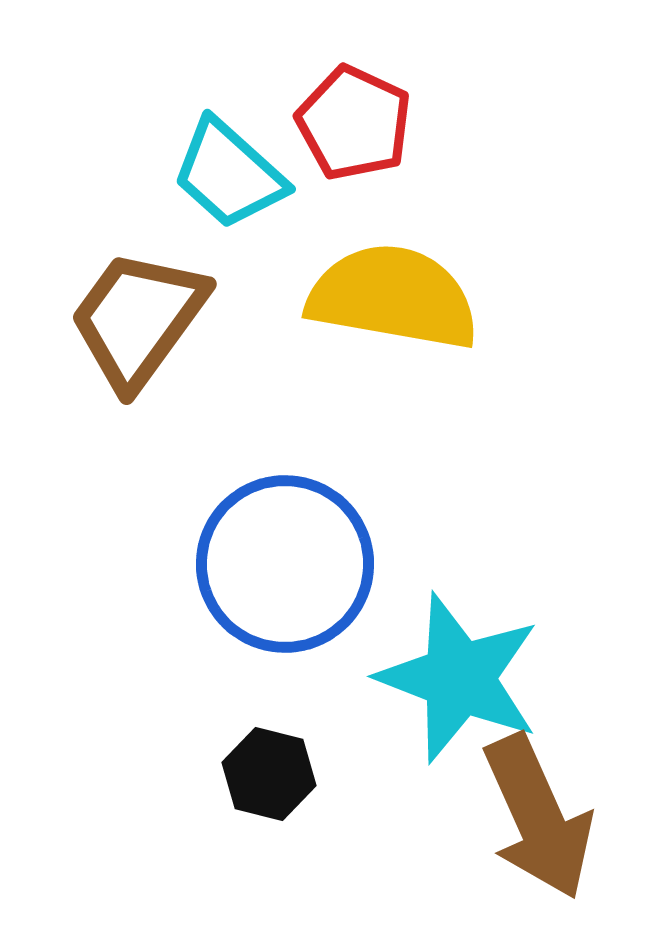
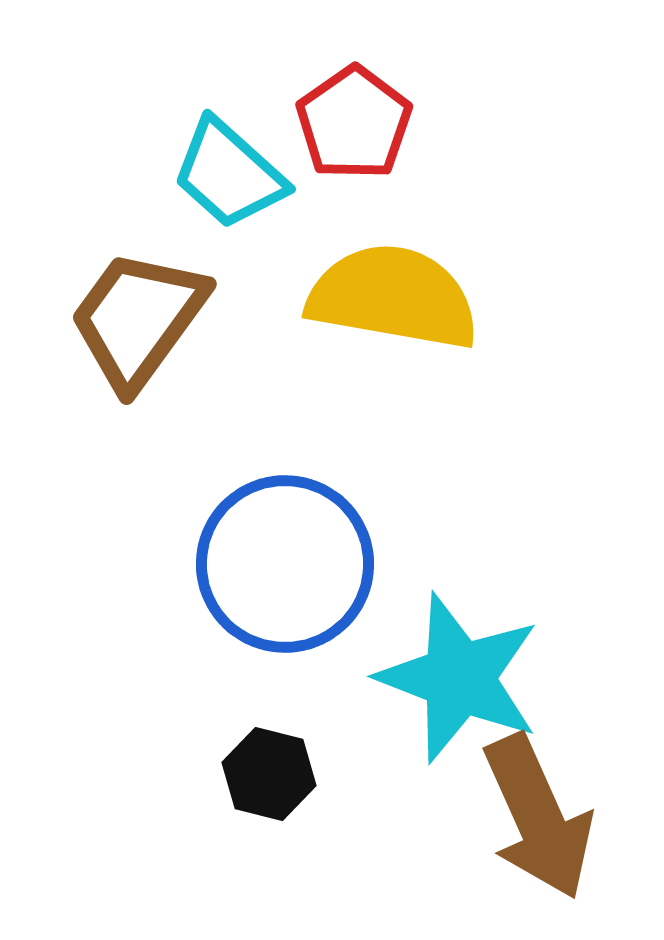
red pentagon: rotated 12 degrees clockwise
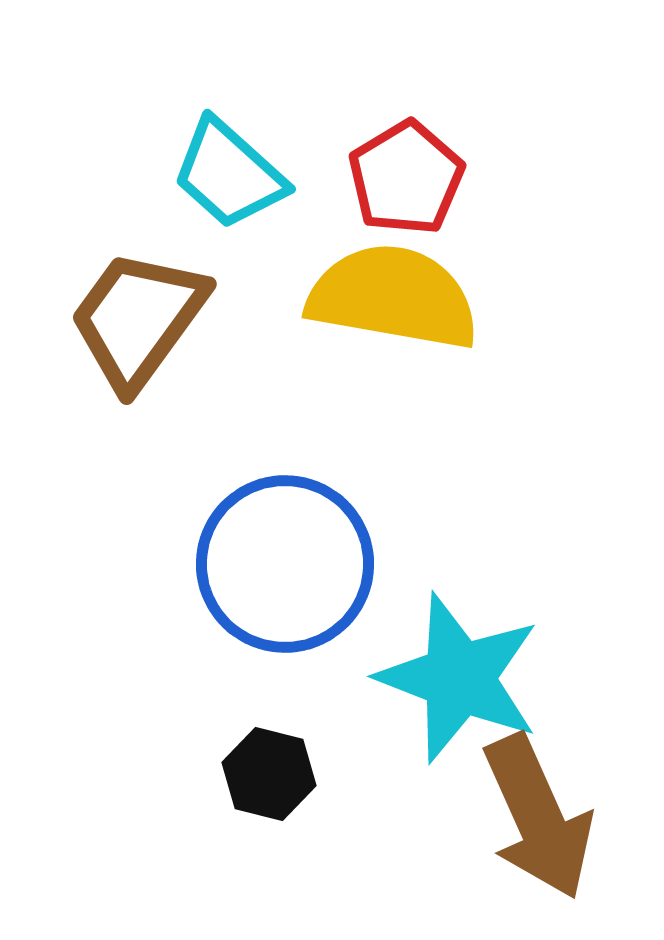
red pentagon: moved 52 px right, 55 px down; rotated 4 degrees clockwise
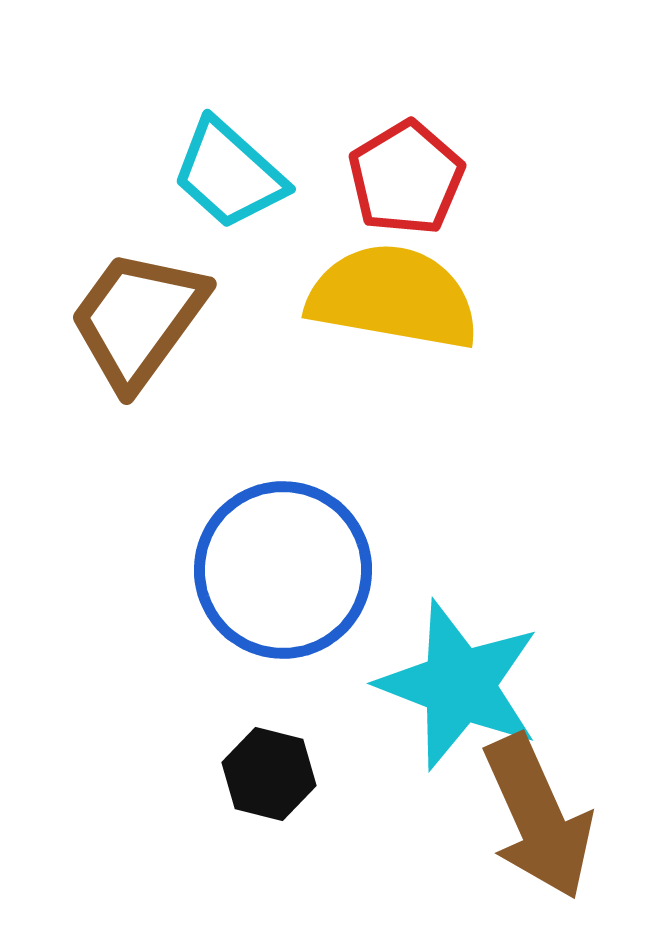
blue circle: moved 2 px left, 6 px down
cyan star: moved 7 px down
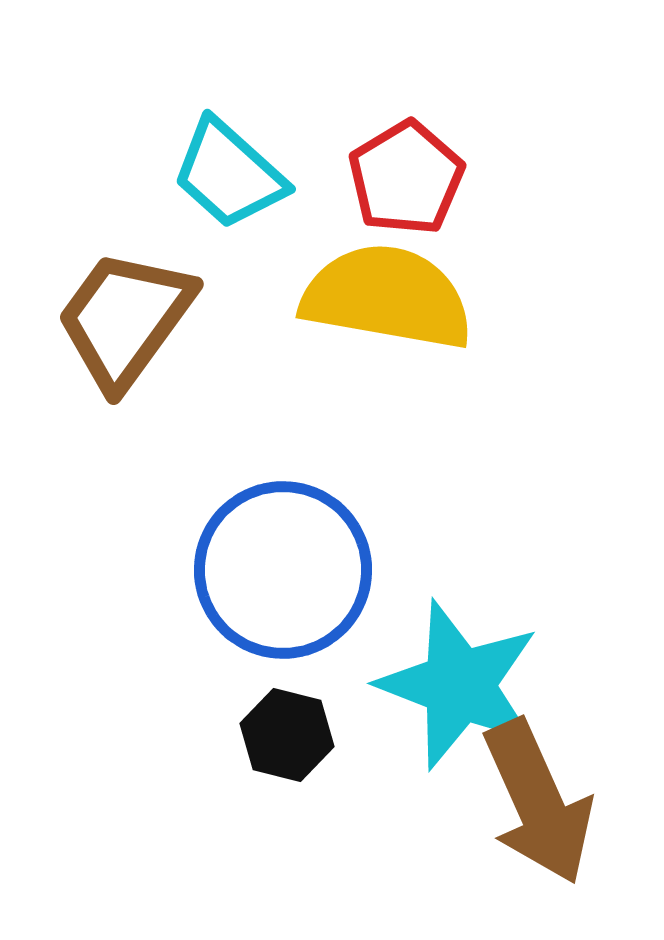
yellow semicircle: moved 6 px left
brown trapezoid: moved 13 px left
black hexagon: moved 18 px right, 39 px up
brown arrow: moved 15 px up
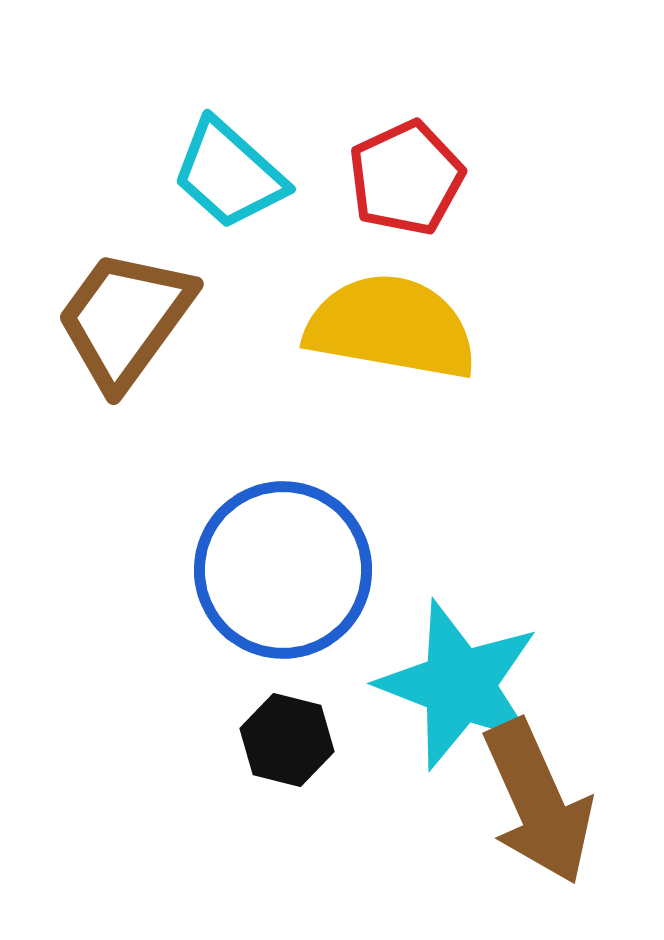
red pentagon: rotated 6 degrees clockwise
yellow semicircle: moved 4 px right, 30 px down
black hexagon: moved 5 px down
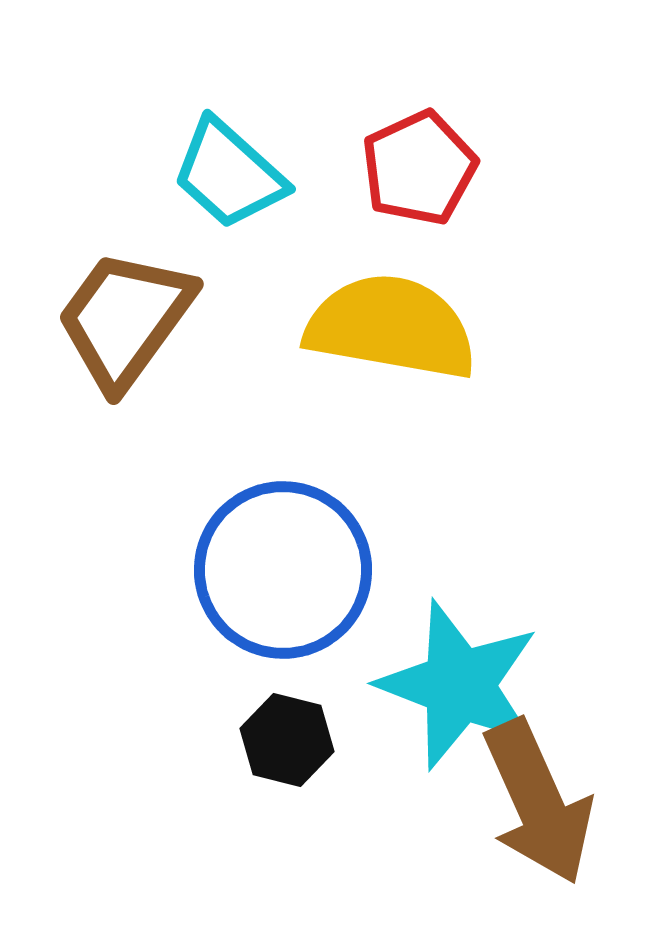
red pentagon: moved 13 px right, 10 px up
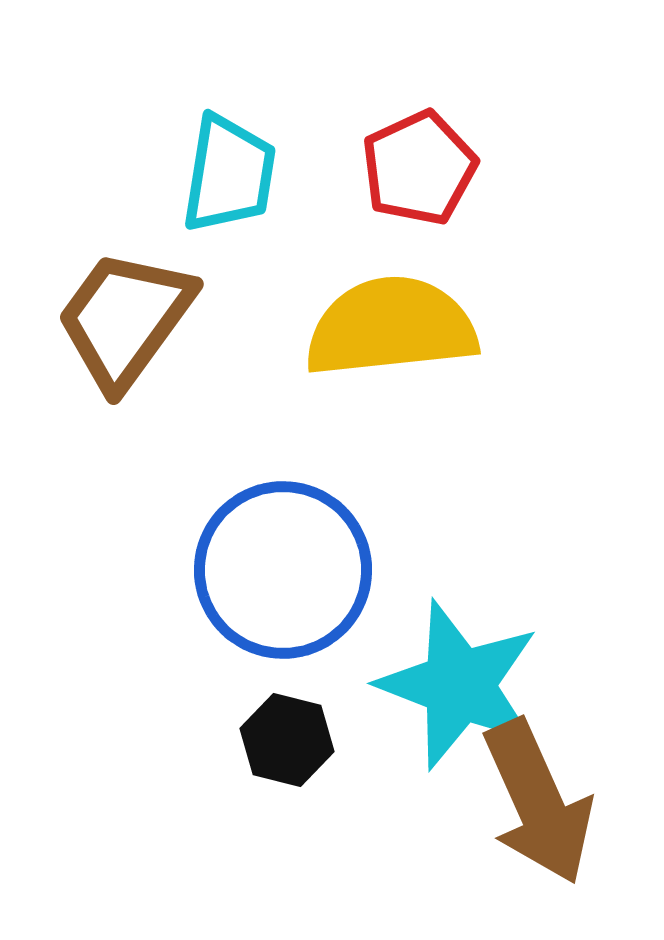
cyan trapezoid: rotated 123 degrees counterclockwise
yellow semicircle: rotated 16 degrees counterclockwise
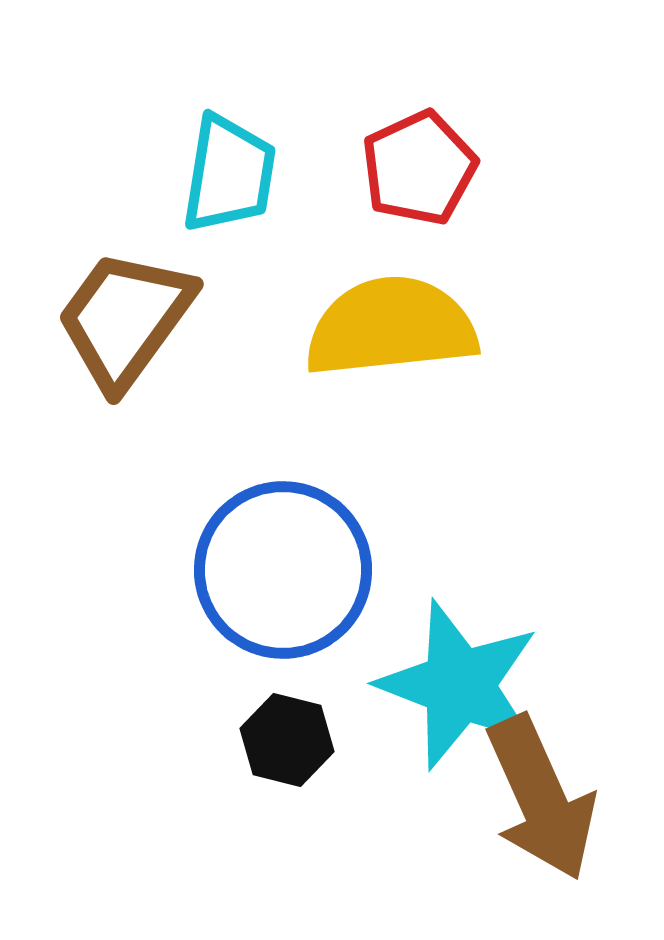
brown arrow: moved 3 px right, 4 px up
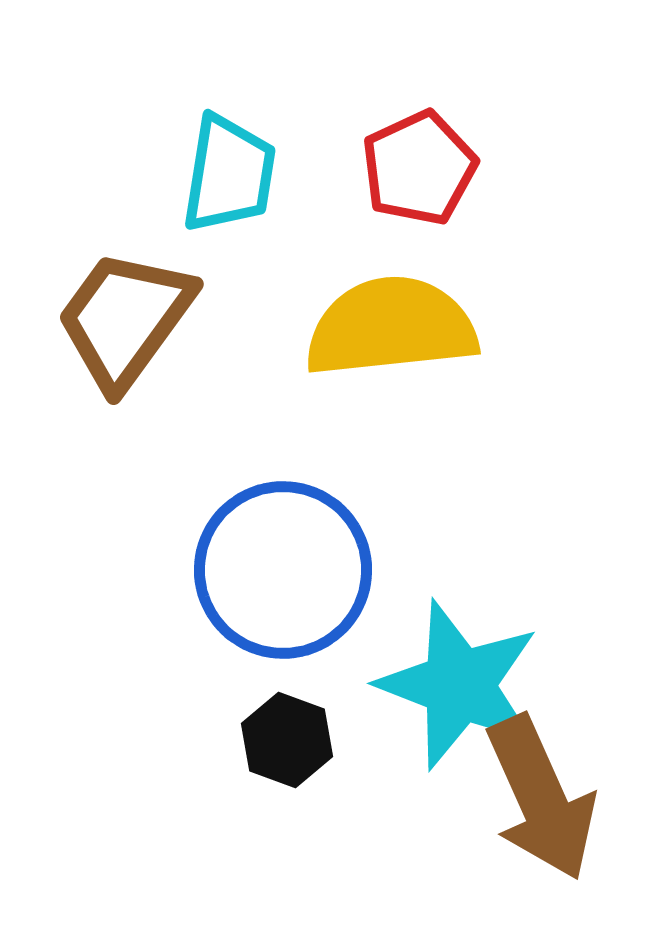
black hexagon: rotated 6 degrees clockwise
